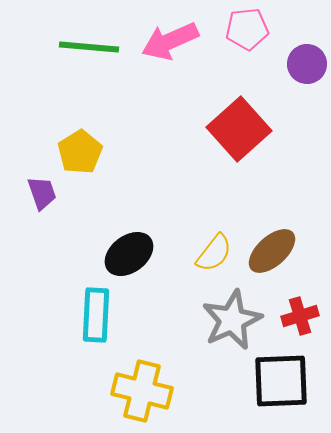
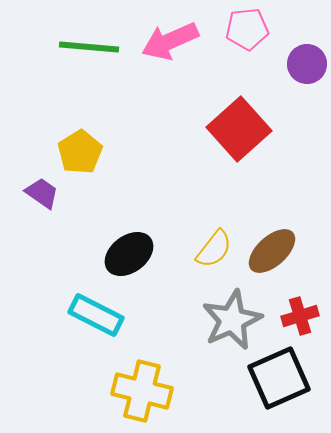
purple trapezoid: rotated 36 degrees counterclockwise
yellow semicircle: moved 4 px up
cyan rectangle: rotated 66 degrees counterclockwise
black square: moved 2 px left, 3 px up; rotated 22 degrees counterclockwise
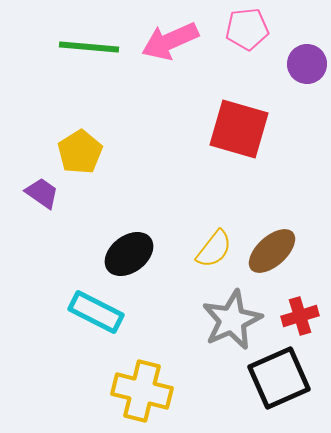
red square: rotated 32 degrees counterclockwise
cyan rectangle: moved 3 px up
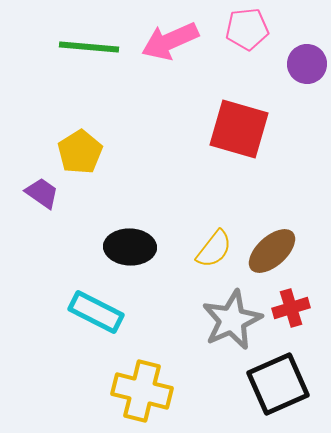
black ellipse: moved 1 px right, 7 px up; rotated 39 degrees clockwise
red cross: moved 9 px left, 8 px up
black square: moved 1 px left, 6 px down
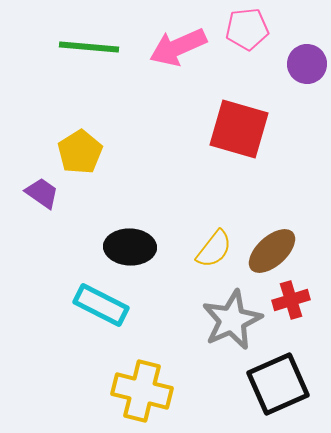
pink arrow: moved 8 px right, 6 px down
red cross: moved 8 px up
cyan rectangle: moved 5 px right, 7 px up
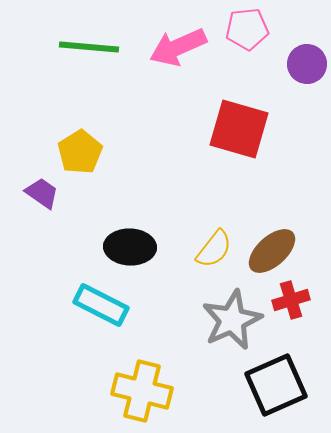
black square: moved 2 px left, 1 px down
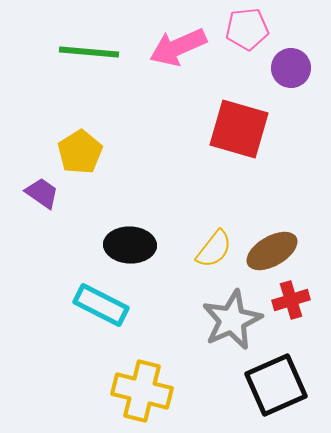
green line: moved 5 px down
purple circle: moved 16 px left, 4 px down
black ellipse: moved 2 px up
brown ellipse: rotated 12 degrees clockwise
